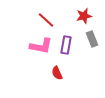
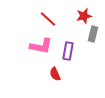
red line: moved 2 px right, 1 px up
gray rectangle: moved 1 px right, 5 px up; rotated 35 degrees clockwise
purple rectangle: moved 2 px right, 6 px down
red semicircle: moved 2 px left, 1 px down
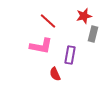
red line: moved 2 px down
purple rectangle: moved 2 px right, 4 px down
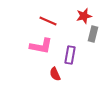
red line: rotated 18 degrees counterclockwise
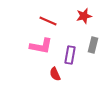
gray rectangle: moved 11 px down
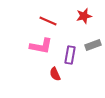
gray rectangle: rotated 56 degrees clockwise
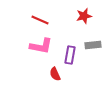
red line: moved 8 px left, 1 px up
gray rectangle: rotated 14 degrees clockwise
